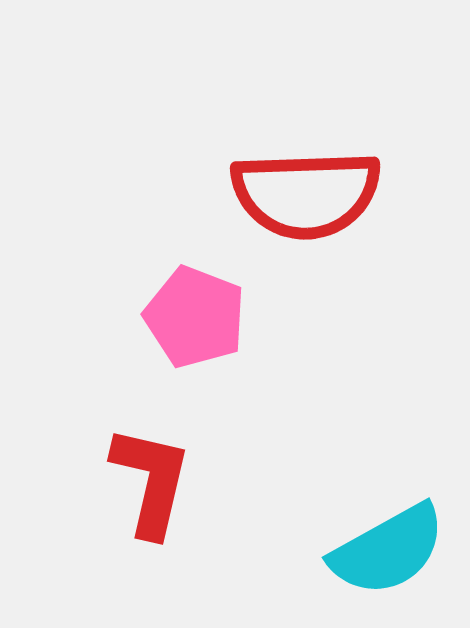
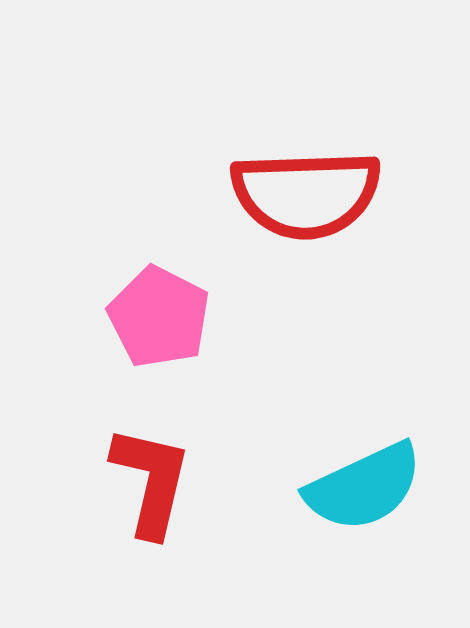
pink pentagon: moved 36 px left; rotated 6 degrees clockwise
cyan semicircle: moved 24 px left, 63 px up; rotated 4 degrees clockwise
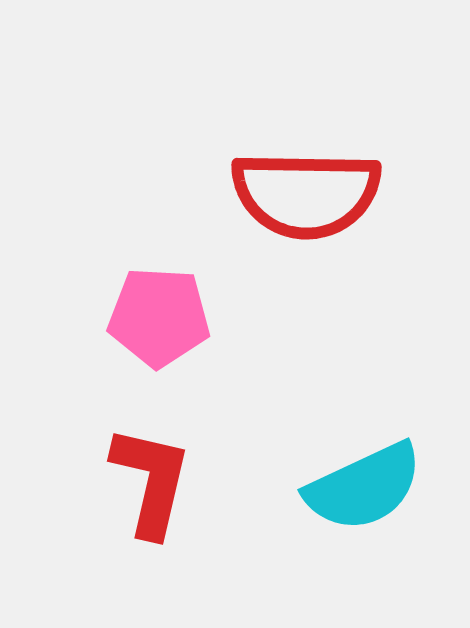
red semicircle: rotated 3 degrees clockwise
pink pentagon: rotated 24 degrees counterclockwise
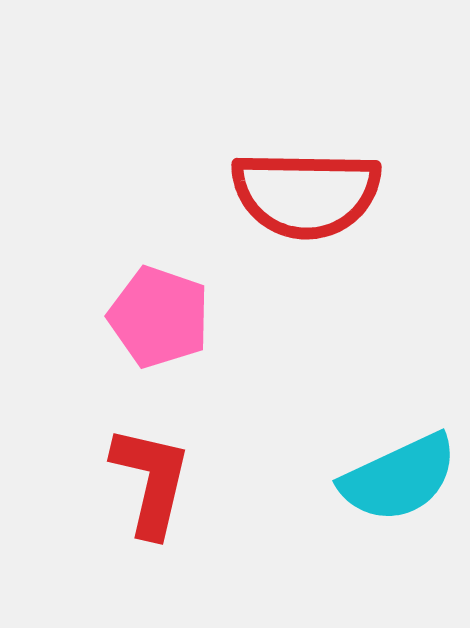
pink pentagon: rotated 16 degrees clockwise
cyan semicircle: moved 35 px right, 9 px up
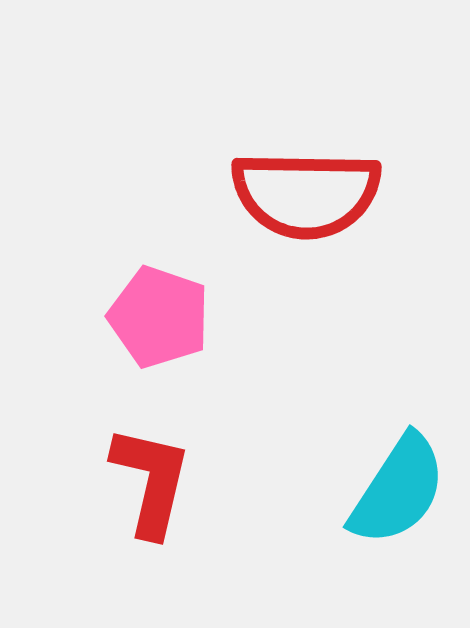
cyan semicircle: moved 1 px left, 12 px down; rotated 32 degrees counterclockwise
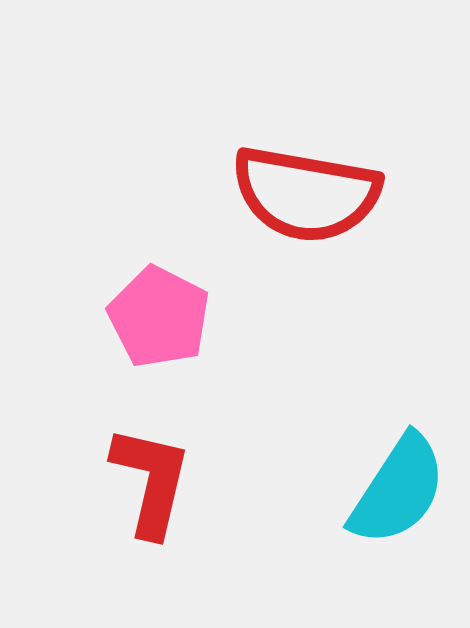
red semicircle: rotated 9 degrees clockwise
pink pentagon: rotated 8 degrees clockwise
